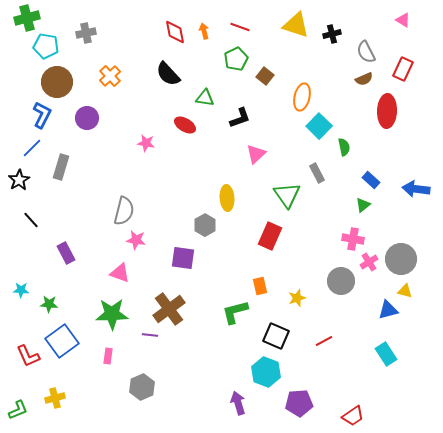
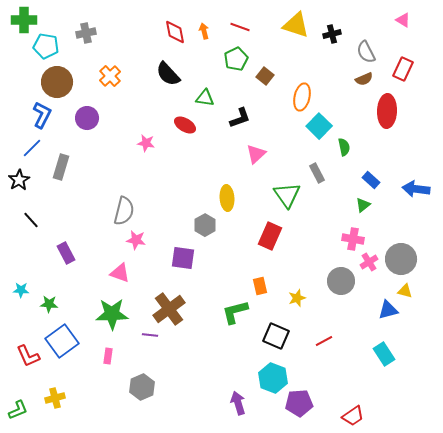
green cross at (27, 18): moved 3 px left, 2 px down; rotated 15 degrees clockwise
cyan rectangle at (386, 354): moved 2 px left
cyan hexagon at (266, 372): moved 7 px right, 6 px down
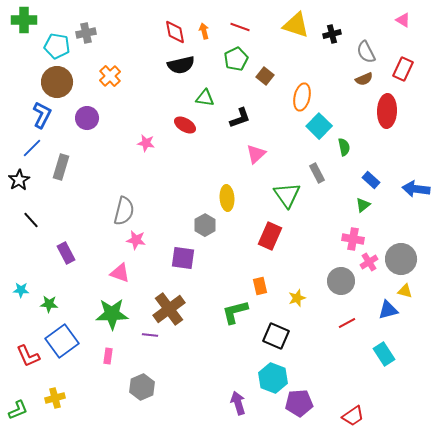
cyan pentagon at (46, 46): moved 11 px right
black semicircle at (168, 74): moved 13 px right, 9 px up; rotated 60 degrees counterclockwise
red line at (324, 341): moved 23 px right, 18 px up
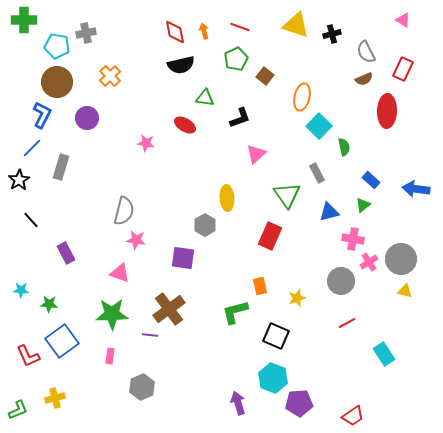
blue triangle at (388, 310): moved 59 px left, 98 px up
pink rectangle at (108, 356): moved 2 px right
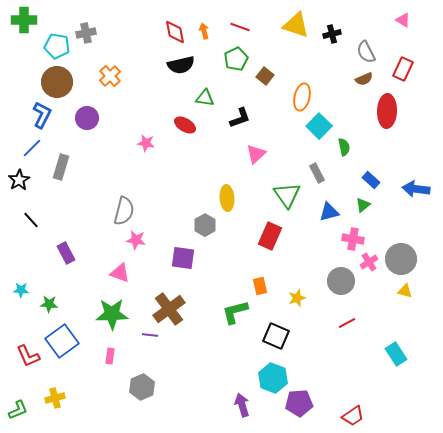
cyan rectangle at (384, 354): moved 12 px right
purple arrow at (238, 403): moved 4 px right, 2 px down
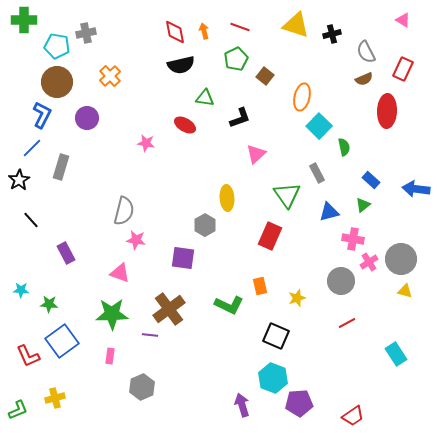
green L-shape at (235, 312): moved 6 px left, 7 px up; rotated 140 degrees counterclockwise
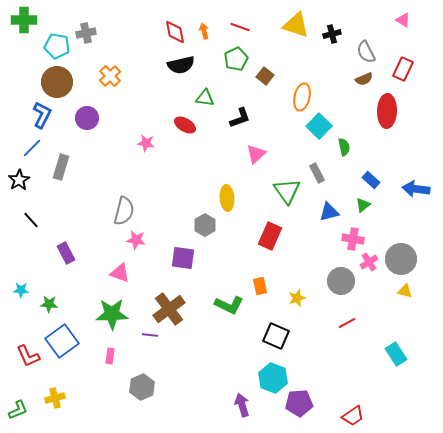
green triangle at (287, 195): moved 4 px up
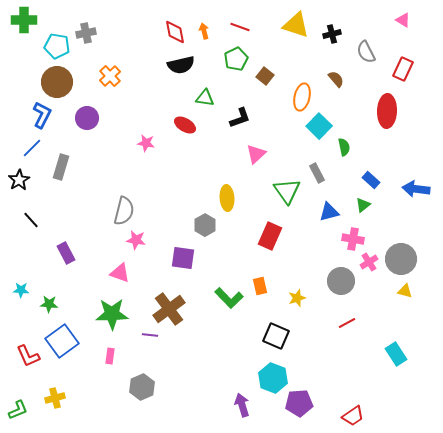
brown semicircle at (364, 79): moved 28 px left; rotated 108 degrees counterclockwise
green L-shape at (229, 305): moved 7 px up; rotated 20 degrees clockwise
